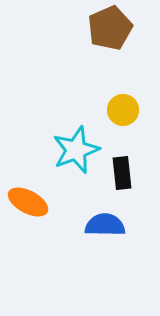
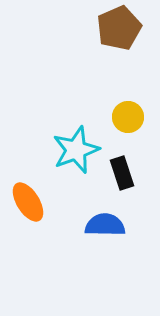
brown pentagon: moved 9 px right
yellow circle: moved 5 px right, 7 px down
black rectangle: rotated 12 degrees counterclockwise
orange ellipse: rotated 30 degrees clockwise
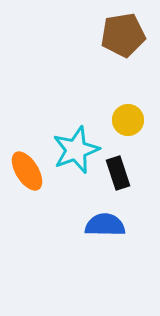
brown pentagon: moved 4 px right, 7 px down; rotated 15 degrees clockwise
yellow circle: moved 3 px down
black rectangle: moved 4 px left
orange ellipse: moved 1 px left, 31 px up
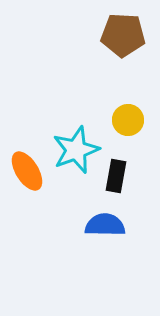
brown pentagon: rotated 12 degrees clockwise
black rectangle: moved 2 px left, 3 px down; rotated 28 degrees clockwise
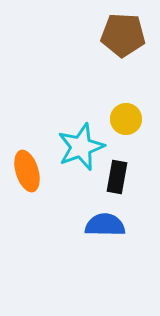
yellow circle: moved 2 px left, 1 px up
cyan star: moved 5 px right, 3 px up
orange ellipse: rotated 15 degrees clockwise
black rectangle: moved 1 px right, 1 px down
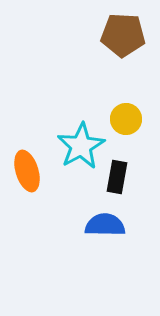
cyan star: moved 1 px up; rotated 9 degrees counterclockwise
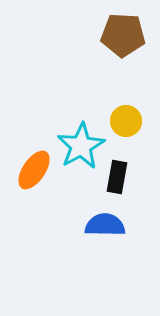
yellow circle: moved 2 px down
orange ellipse: moved 7 px right, 1 px up; rotated 51 degrees clockwise
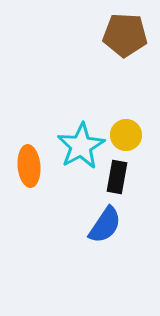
brown pentagon: moved 2 px right
yellow circle: moved 14 px down
orange ellipse: moved 5 px left, 4 px up; rotated 39 degrees counterclockwise
blue semicircle: rotated 123 degrees clockwise
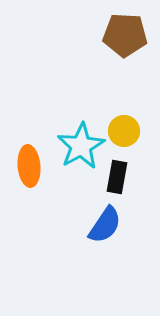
yellow circle: moved 2 px left, 4 px up
